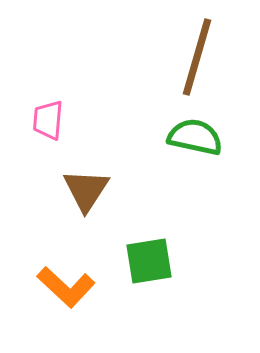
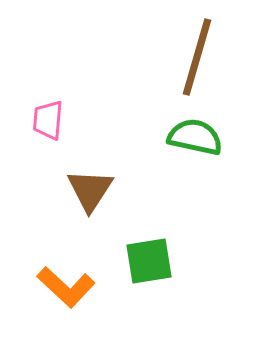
brown triangle: moved 4 px right
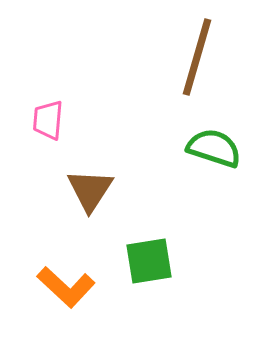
green semicircle: moved 19 px right, 11 px down; rotated 6 degrees clockwise
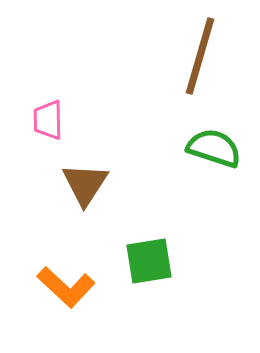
brown line: moved 3 px right, 1 px up
pink trapezoid: rotated 6 degrees counterclockwise
brown triangle: moved 5 px left, 6 px up
